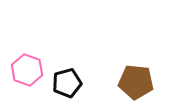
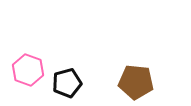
pink hexagon: moved 1 px right
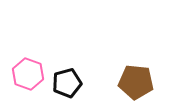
pink hexagon: moved 4 px down
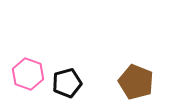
brown pentagon: rotated 16 degrees clockwise
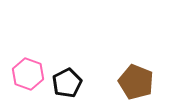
black pentagon: rotated 12 degrees counterclockwise
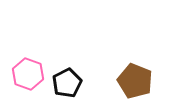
brown pentagon: moved 1 px left, 1 px up
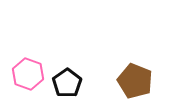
black pentagon: rotated 8 degrees counterclockwise
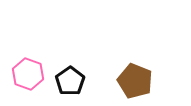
black pentagon: moved 3 px right, 2 px up
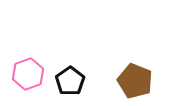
pink hexagon: rotated 20 degrees clockwise
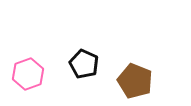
black pentagon: moved 14 px right, 17 px up; rotated 12 degrees counterclockwise
